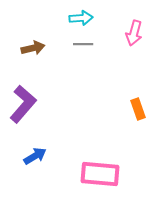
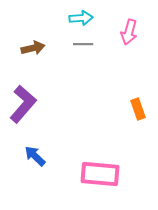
pink arrow: moved 5 px left, 1 px up
blue arrow: rotated 105 degrees counterclockwise
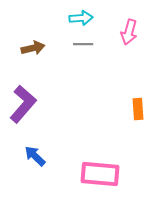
orange rectangle: rotated 15 degrees clockwise
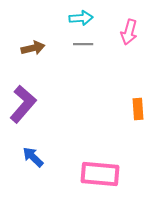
blue arrow: moved 2 px left, 1 px down
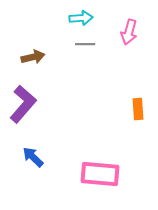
gray line: moved 2 px right
brown arrow: moved 9 px down
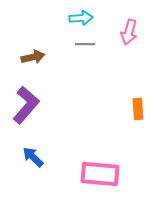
purple L-shape: moved 3 px right, 1 px down
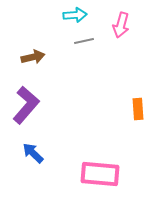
cyan arrow: moved 6 px left, 3 px up
pink arrow: moved 8 px left, 7 px up
gray line: moved 1 px left, 3 px up; rotated 12 degrees counterclockwise
blue arrow: moved 4 px up
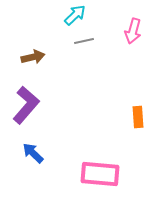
cyan arrow: rotated 40 degrees counterclockwise
pink arrow: moved 12 px right, 6 px down
orange rectangle: moved 8 px down
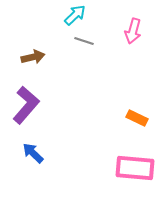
gray line: rotated 30 degrees clockwise
orange rectangle: moved 1 px left, 1 px down; rotated 60 degrees counterclockwise
pink rectangle: moved 35 px right, 6 px up
